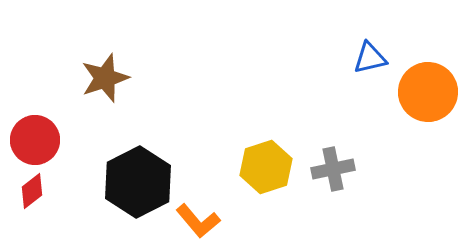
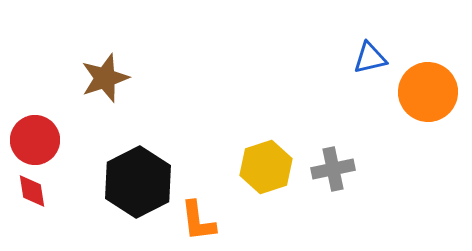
red diamond: rotated 60 degrees counterclockwise
orange L-shape: rotated 33 degrees clockwise
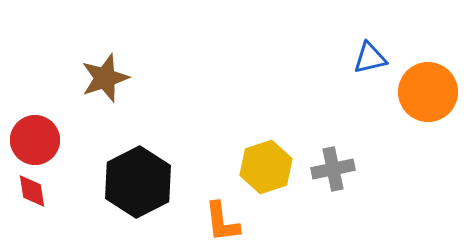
orange L-shape: moved 24 px right, 1 px down
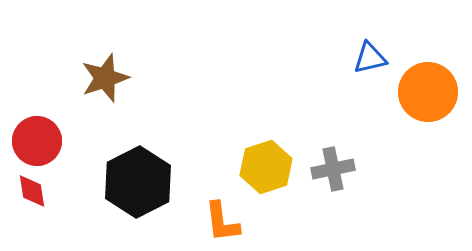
red circle: moved 2 px right, 1 px down
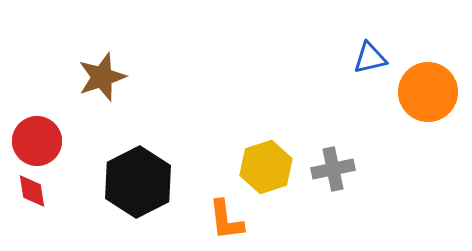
brown star: moved 3 px left, 1 px up
orange L-shape: moved 4 px right, 2 px up
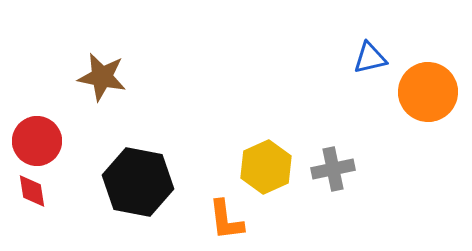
brown star: rotated 30 degrees clockwise
yellow hexagon: rotated 6 degrees counterclockwise
black hexagon: rotated 22 degrees counterclockwise
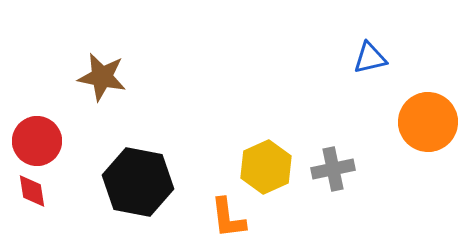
orange circle: moved 30 px down
orange L-shape: moved 2 px right, 2 px up
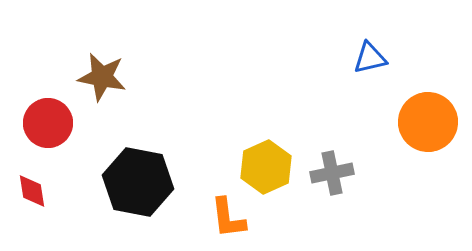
red circle: moved 11 px right, 18 px up
gray cross: moved 1 px left, 4 px down
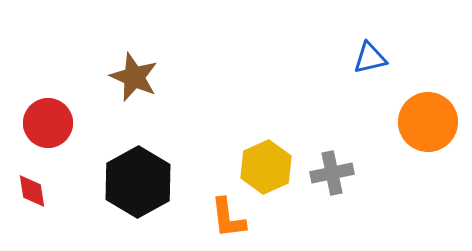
brown star: moved 32 px right; rotated 12 degrees clockwise
black hexagon: rotated 20 degrees clockwise
